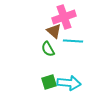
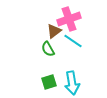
pink cross: moved 5 px right, 2 px down
brown triangle: rotated 42 degrees clockwise
cyan line: rotated 30 degrees clockwise
cyan arrow: moved 3 px right; rotated 75 degrees clockwise
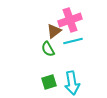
pink cross: moved 1 px right, 1 px down
cyan line: rotated 48 degrees counterclockwise
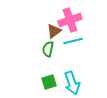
green semicircle: rotated 42 degrees clockwise
cyan arrow: rotated 10 degrees counterclockwise
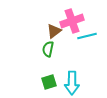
pink cross: moved 2 px right, 1 px down
cyan line: moved 14 px right, 5 px up
cyan arrow: rotated 20 degrees clockwise
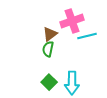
brown triangle: moved 4 px left, 3 px down
green square: rotated 28 degrees counterclockwise
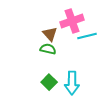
brown triangle: rotated 35 degrees counterclockwise
green semicircle: rotated 91 degrees clockwise
